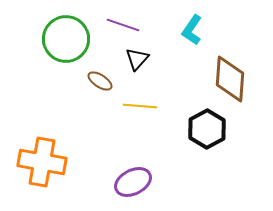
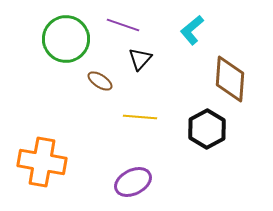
cyan L-shape: rotated 16 degrees clockwise
black triangle: moved 3 px right
yellow line: moved 11 px down
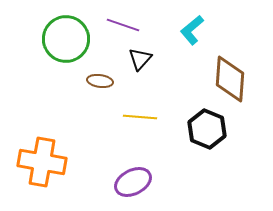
brown ellipse: rotated 25 degrees counterclockwise
black hexagon: rotated 9 degrees counterclockwise
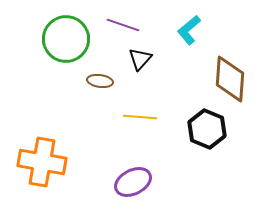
cyan L-shape: moved 3 px left
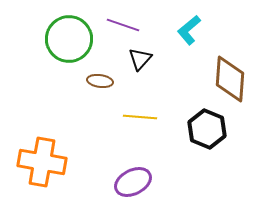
green circle: moved 3 px right
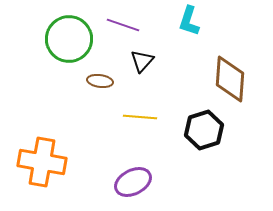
cyan L-shape: moved 9 px up; rotated 32 degrees counterclockwise
black triangle: moved 2 px right, 2 px down
black hexagon: moved 3 px left, 1 px down; rotated 21 degrees clockwise
